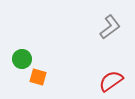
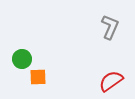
gray L-shape: rotated 30 degrees counterclockwise
orange square: rotated 18 degrees counterclockwise
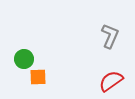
gray L-shape: moved 9 px down
green circle: moved 2 px right
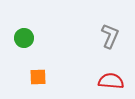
green circle: moved 21 px up
red semicircle: rotated 40 degrees clockwise
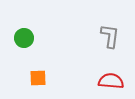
gray L-shape: rotated 15 degrees counterclockwise
orange square: moved 1 px down
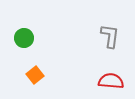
orange square: moved 3 px left, 3 px up; rotated 36 degrees counterclockwise
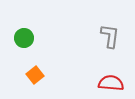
red semicircle: moved 2 px down
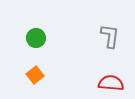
green circle: moved 12 px right
